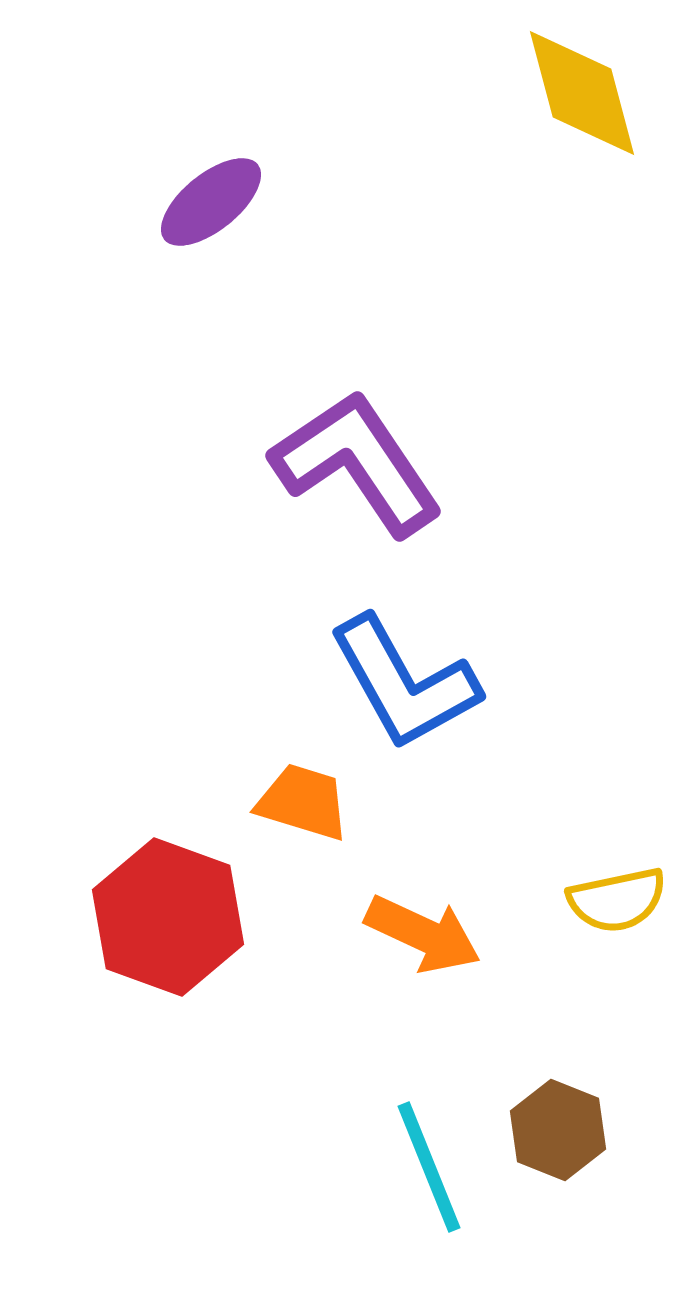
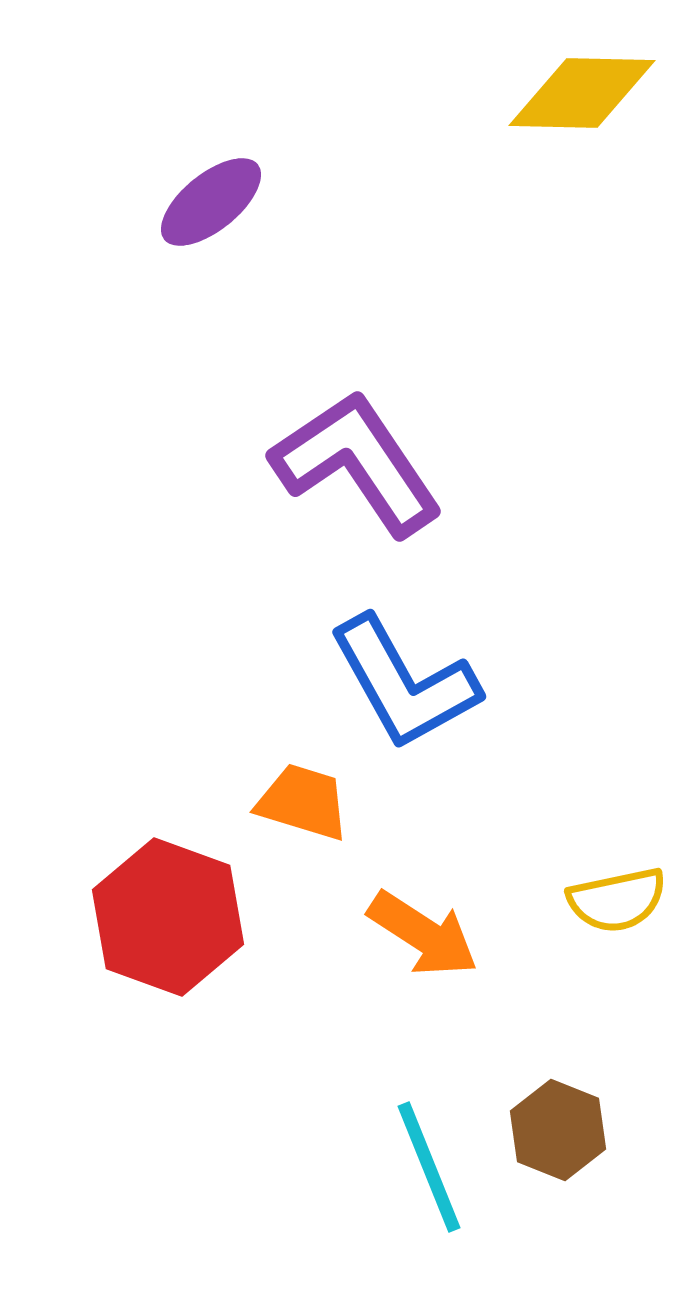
yellow diamond: rotated 74 degrees counterclockwise
orange arrow: rotated 8 degrees clockwise
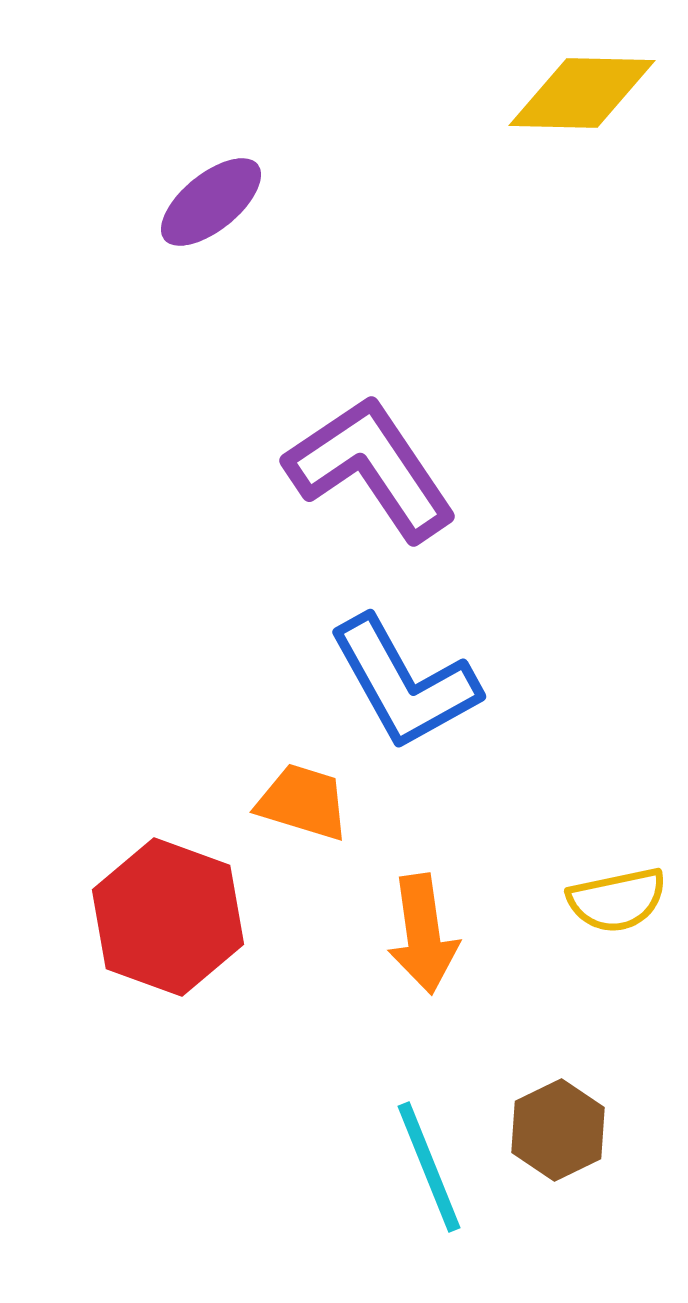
purple L-shape: moved 14 px right, 5 px down
orange arrow: rotated 49 degrees clockwise
brown hexagon: rotated 12 degrees clockwise
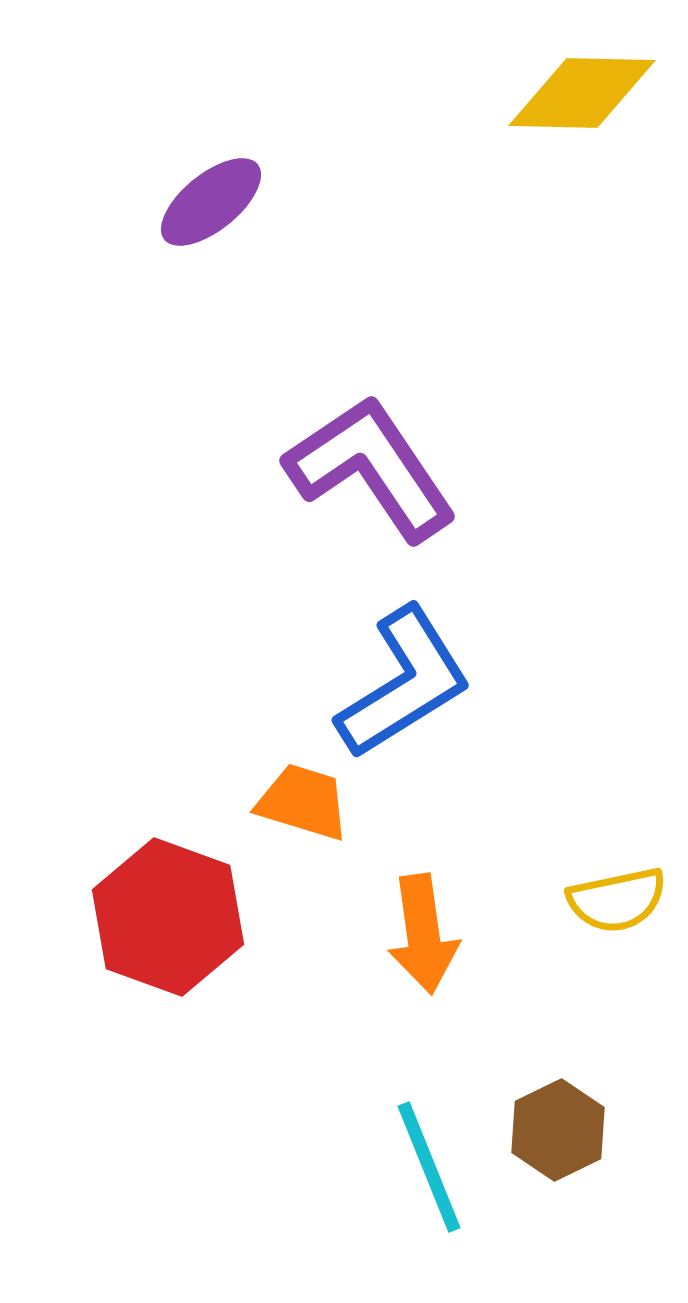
blue L-shape: rotated 93 degrees counterclockwise
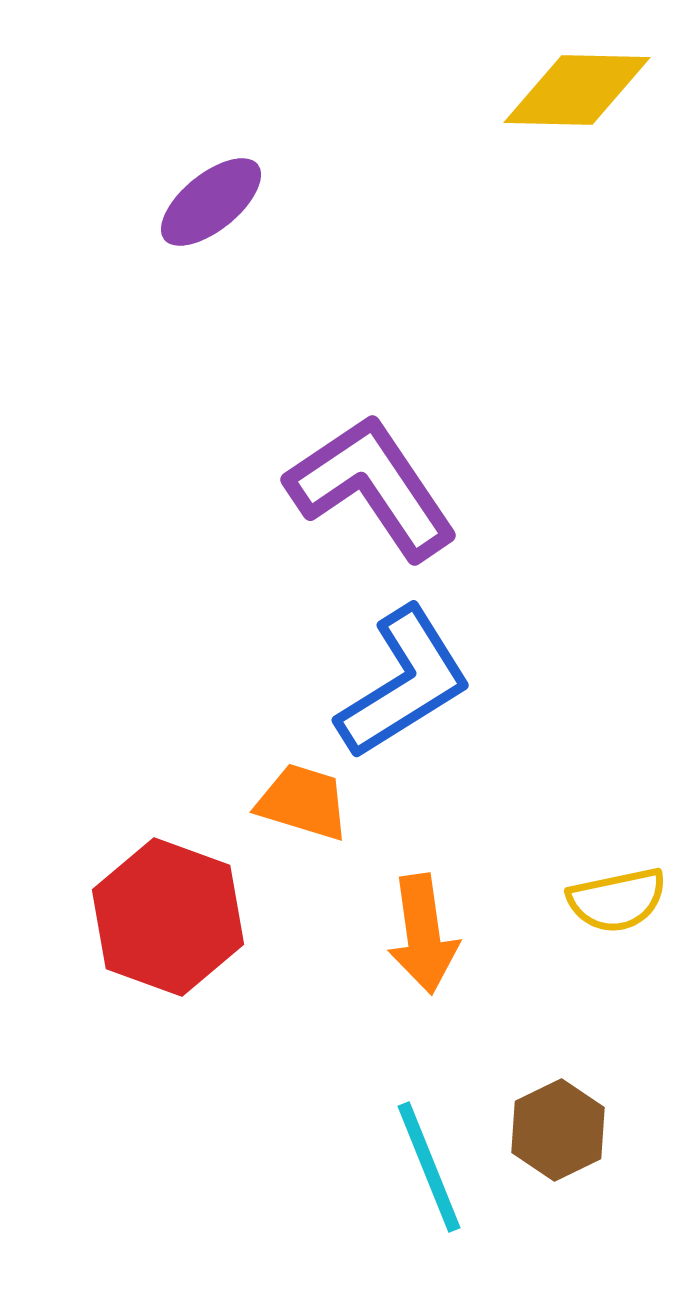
yellow diamond: moved 5 px left, 3 px up
purple L-shape: moved 1 px right, 19 px down
